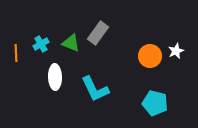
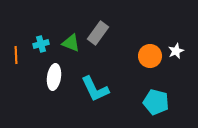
cyan cross: rotated 14 degrees clockwise
orange line: moved 2 px down
white ellipse: moved 1 px left; rotated 10 degrees clockwise
cyan pentagon: moved 1 px right, 1 px up
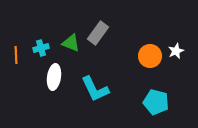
cyan cross: moved 4 px down
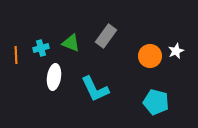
gray rectangle: moved 8 px right, 3 px down
